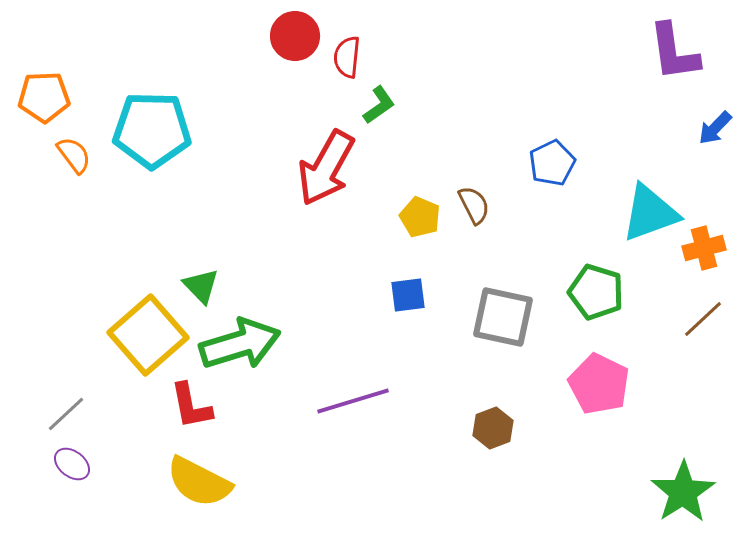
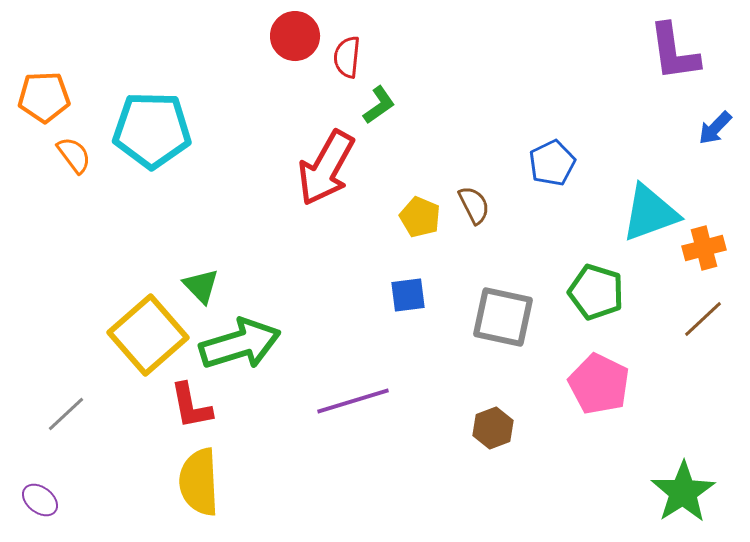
purple ellipse: moved 32 px left, 36 px down
yellow semicircle: rotated 60 degrees clockwise
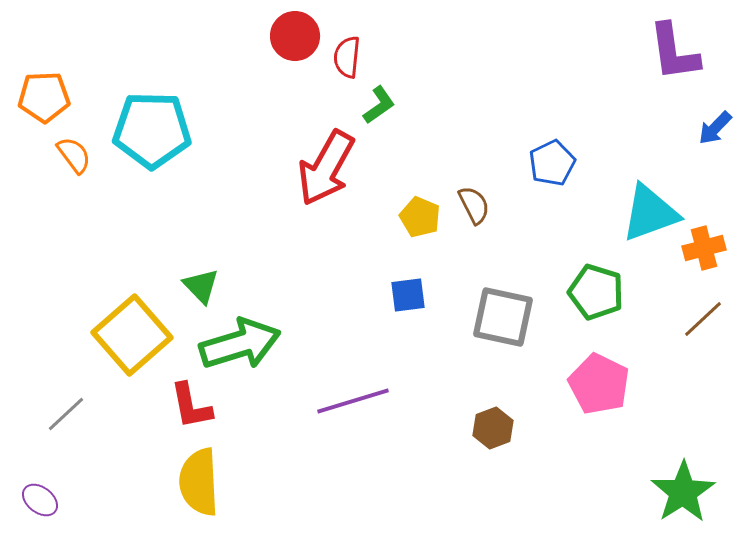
yellow square: moved 16 px left
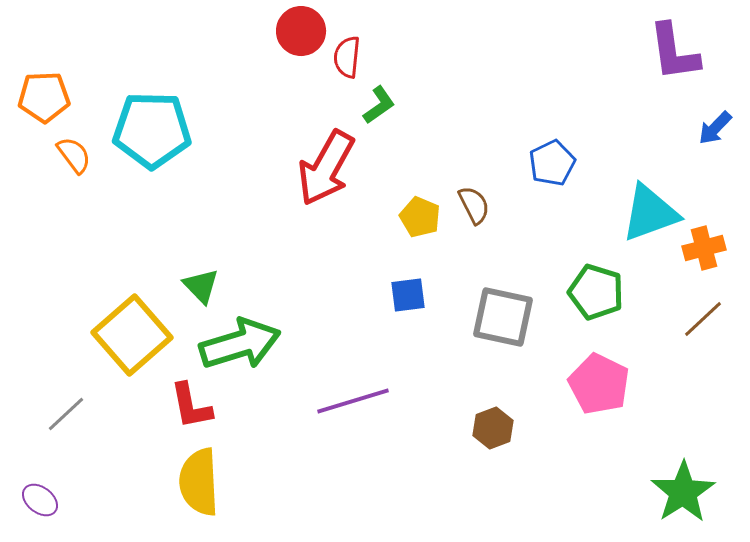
red circle: moved 6 px right, 5 px up
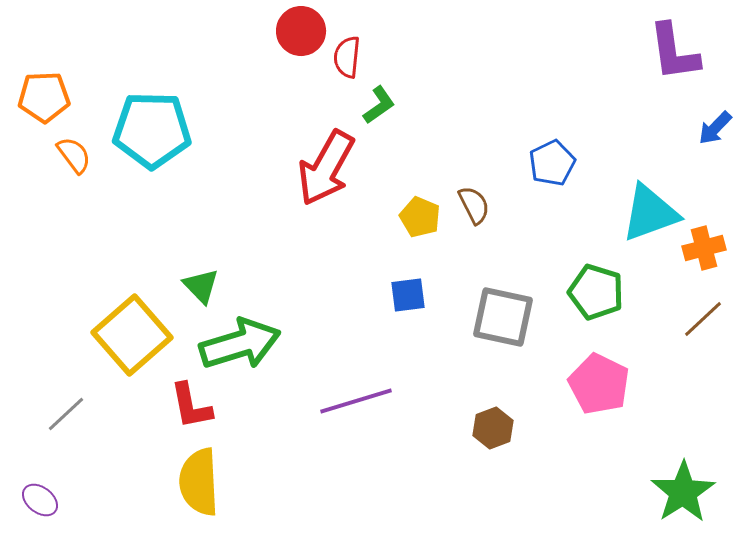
purple line: moved 3 px right
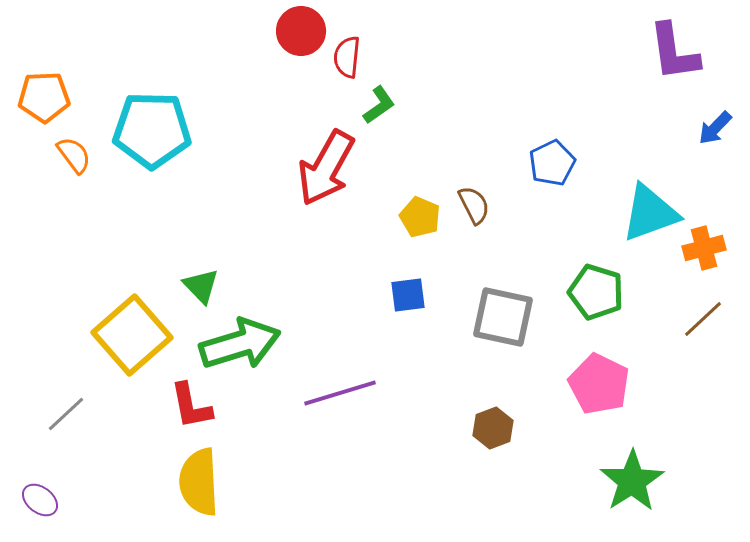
purple line: moved 16 px left, 8 px up
green star: moved 51 px left, 11 px up
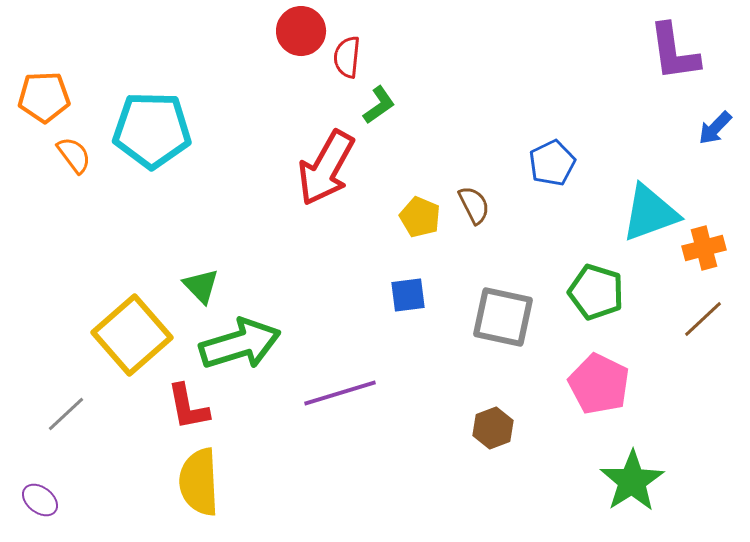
red L-shape: moved 3 px left, 1 px down
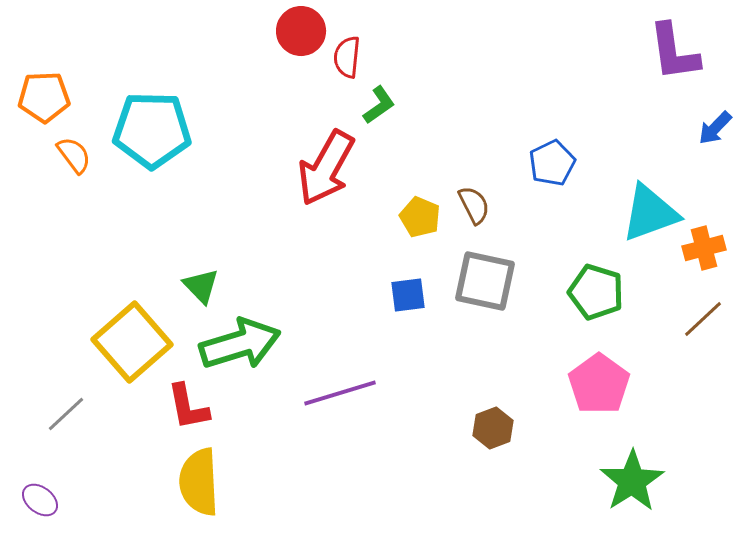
gray square: moved 18 px left, 36 px up
yellow square: moved 7 px down
pink pentagon: rotated 10 degrees clockwise
